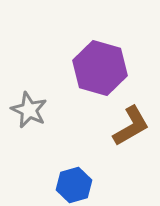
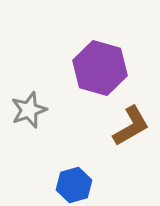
gray star: rotated 27 degrees clockwise
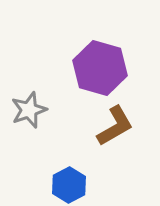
brown L-shape: moved 16 px left
blue hexagon: moved 5 px left; rotated 12 degrees counterclockwise
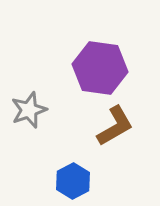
purple hexagon: rotated 8 degrees counterclockwise
blue hexagon: moved 4 px right, 4 px up
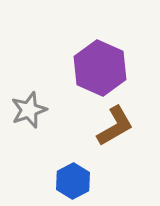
purple hexagon: rotated 16 degrees clockwise
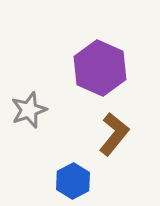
brown L-shape: moved 1 px left, 8 px down; rotated 21 degrees counterclockwise
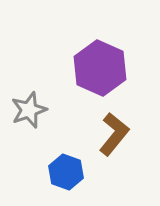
blue hexagon: moved 7 px left, 9 px up; rotated 12 degrees counterclockwise
